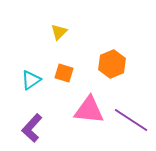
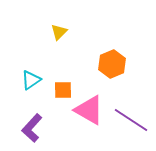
orange square: moved 1 px left, 17 px down; rotated 18 degrees counterclockwise
pink triangle: rotated 24 degrees clockwise
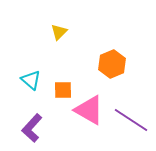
cyan triangle: rotated 45 degrees counterclockwise
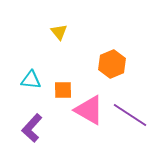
yellow triangle: rotated 24 degrees counterclockwise
cyan triangle: rotated 35 degrees counterclockwise
purple line: moved 1 px left, 5 px up
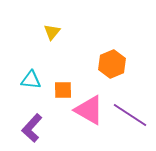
yellow triangle: moved 7 px left; rotated 18 degrees clockwise
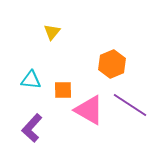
purple line: moved 10 px up
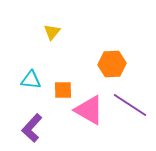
orange hexagon: rotated 20 degrees clockwise
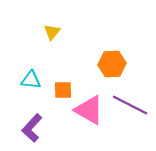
purple line: rotated 6 degrees counterclockwise
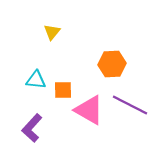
cyan triangle: moved 5 px right
